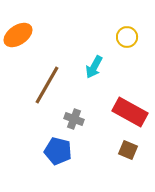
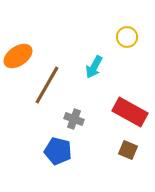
orange ellipse: moved 21 px down
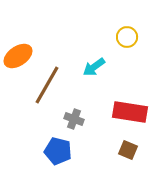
cyan arrow: rotated 25 degrees clockwise
red rectangle: rotated 20 degrees counterclockwise
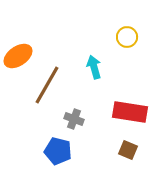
cyan arrow: rotated 110 degrees clockwise
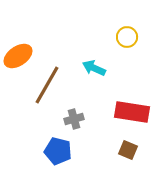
cyan arrow: moved 1 px down; rotated 50 degrees counterclockwise
red rectangle: moved 2 px right
gray cross: rotated 36 degrees counterclockwise
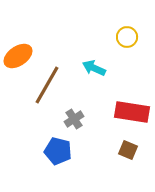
gray cross: rotated 18 degrees counterclockwise
